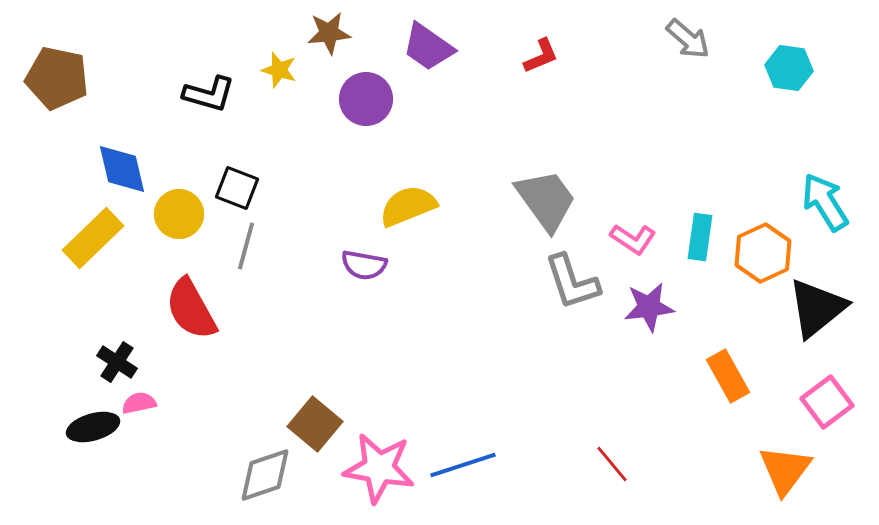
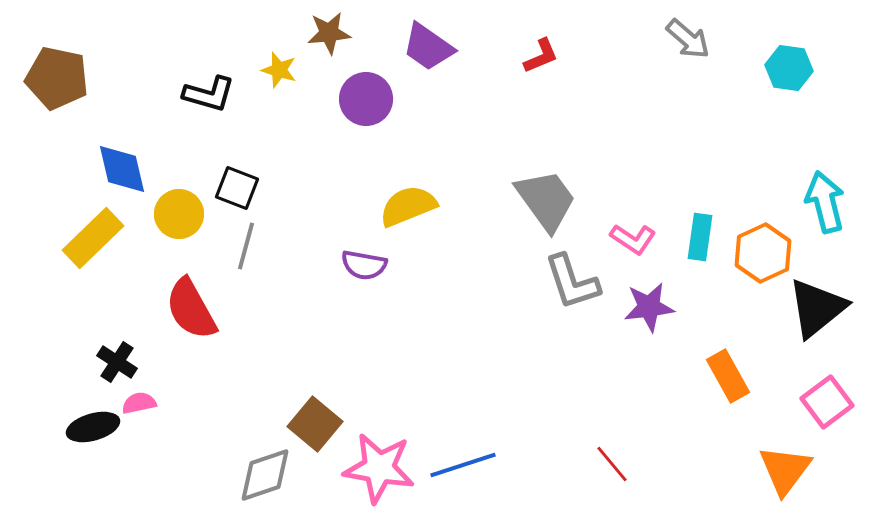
cyan arrow: rotated 18 degrees clockwise
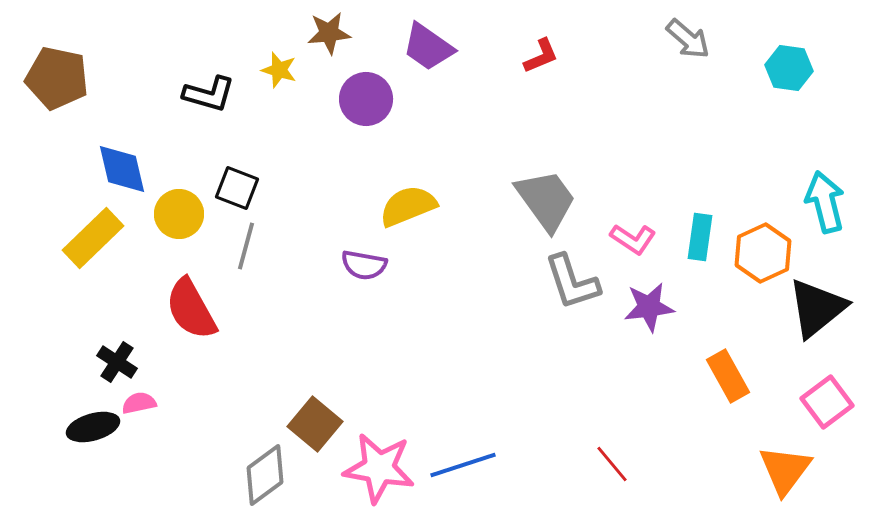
gray diamond: rotated 18 degrees counterclockwise
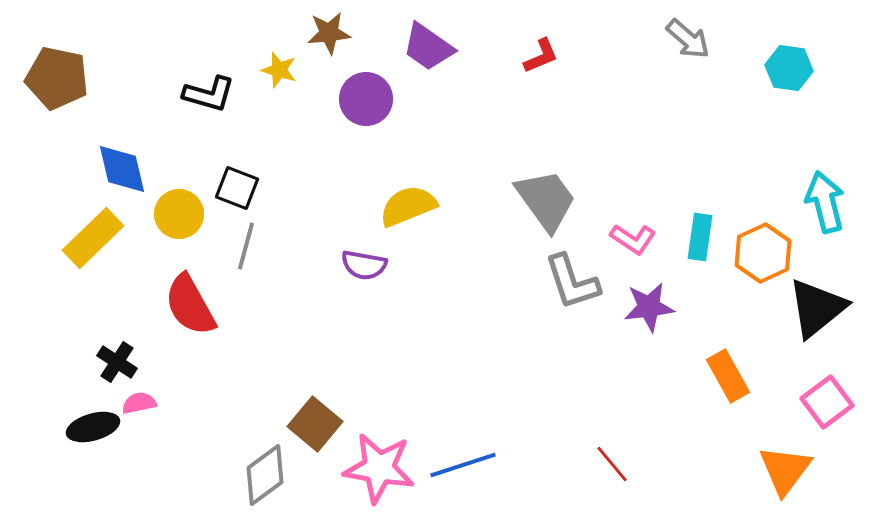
red semicircle: moved 1 px left, 4 px up
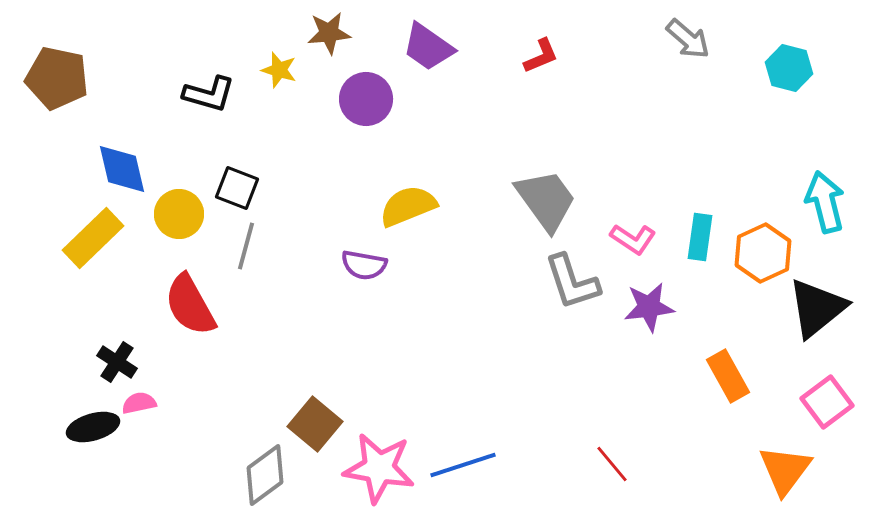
cyan hexagon: rotated 6 degrees clockwise
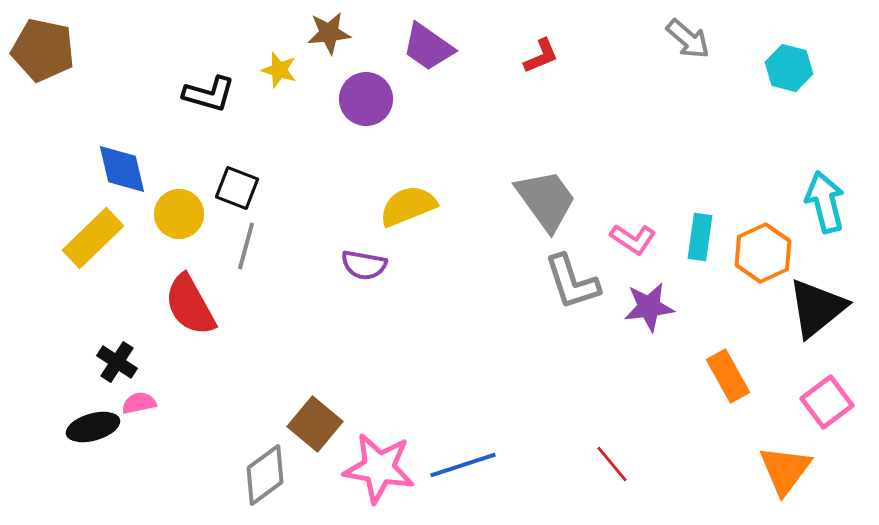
brown pentagon: moved 14 px left, 28 px up
